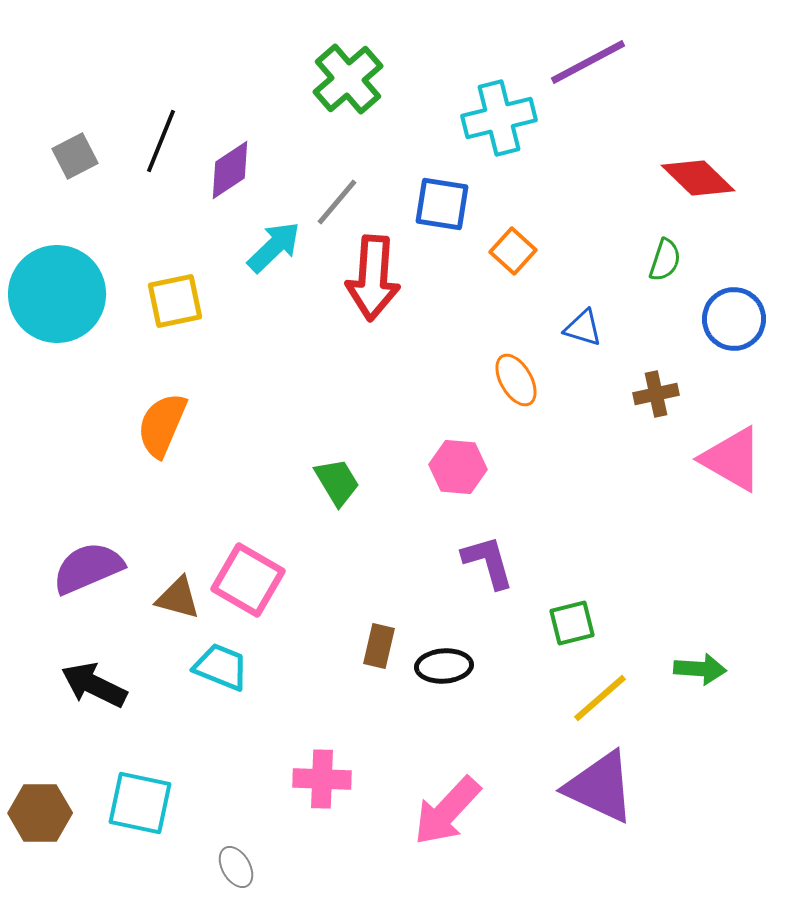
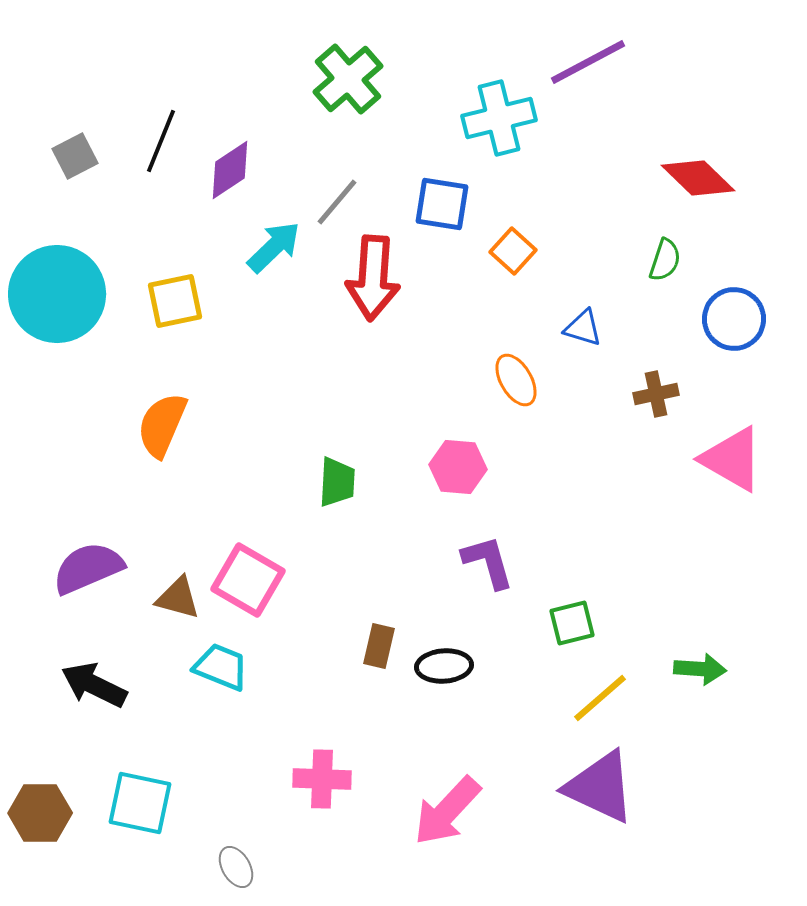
green trapezoid: rotated 34 degrees clockwise
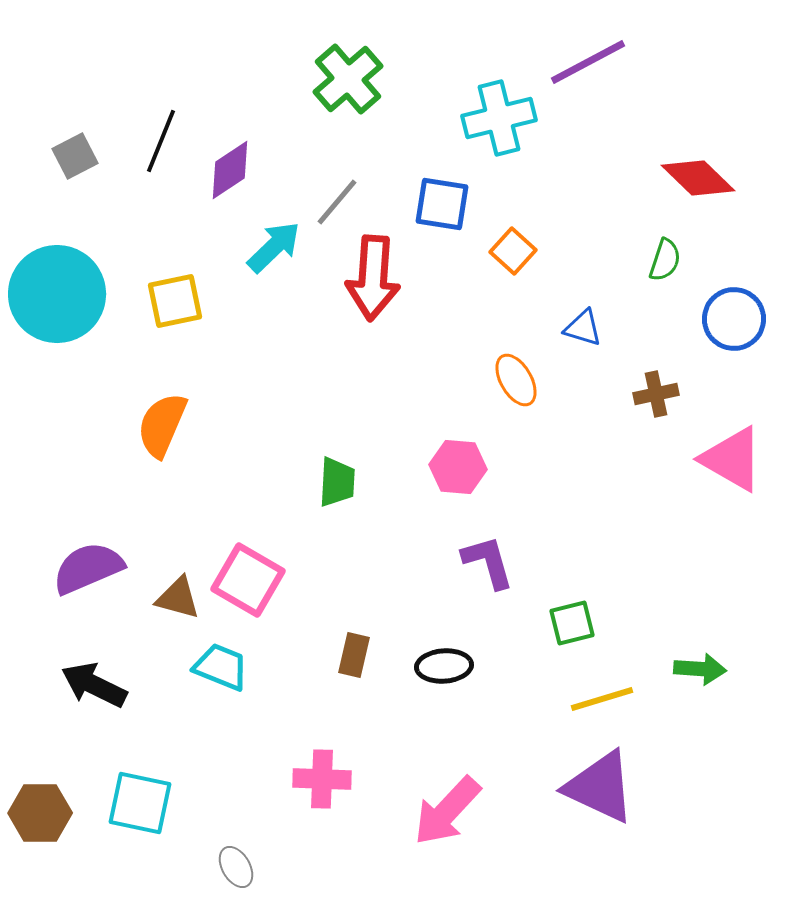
brown rectangle: moved 25 px left, 9 px down
yellow line: moved 2 px right, 1 px down; rotated 24 degrees clockwise
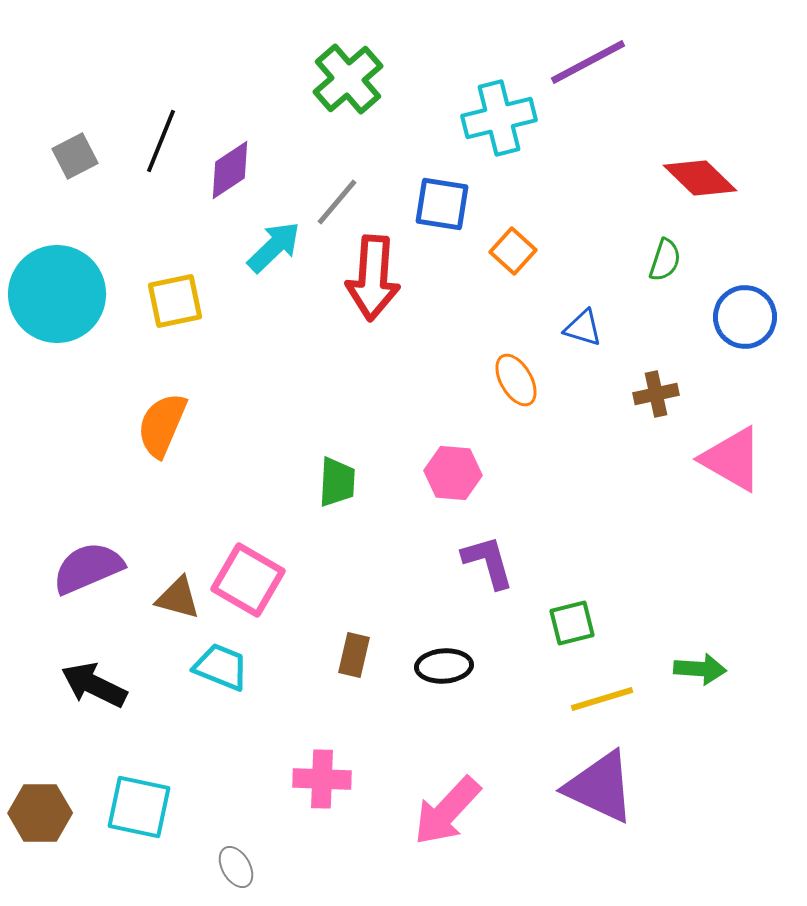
red diamond: moved 2 px right
blue circle: moved 11 px right, 2 px up
pink hexagon: moved 5 px left, 6 px down
cyan square: moved 1 px left, 4 px down
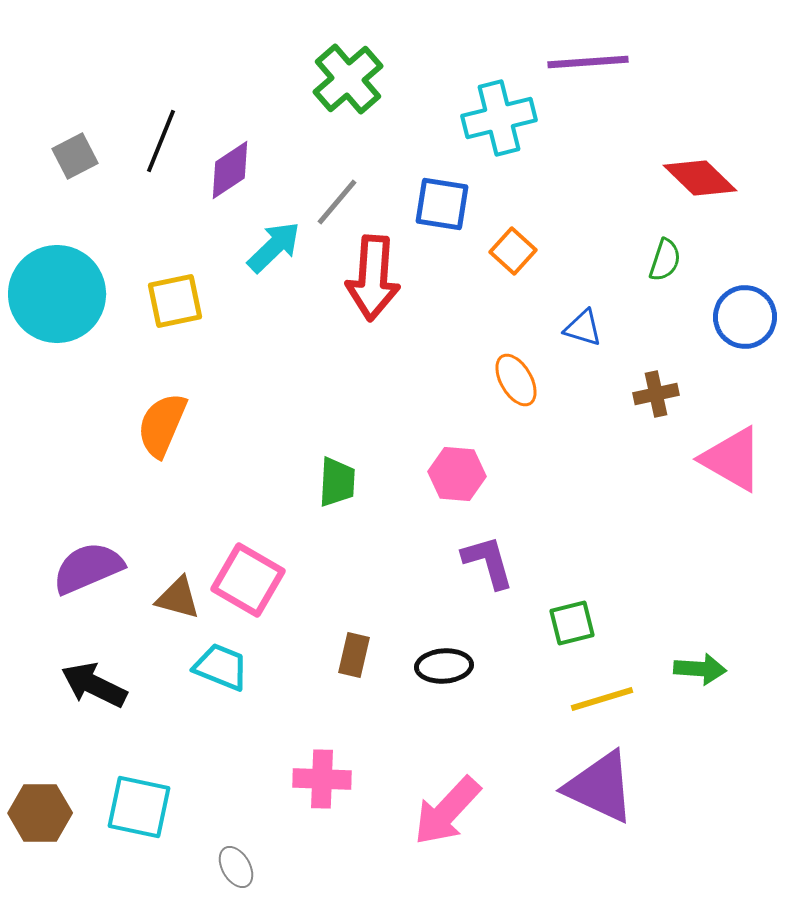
purple line: rotated 24 degrees clockwise
pink hexagon: moved 4 px right, 1 px down
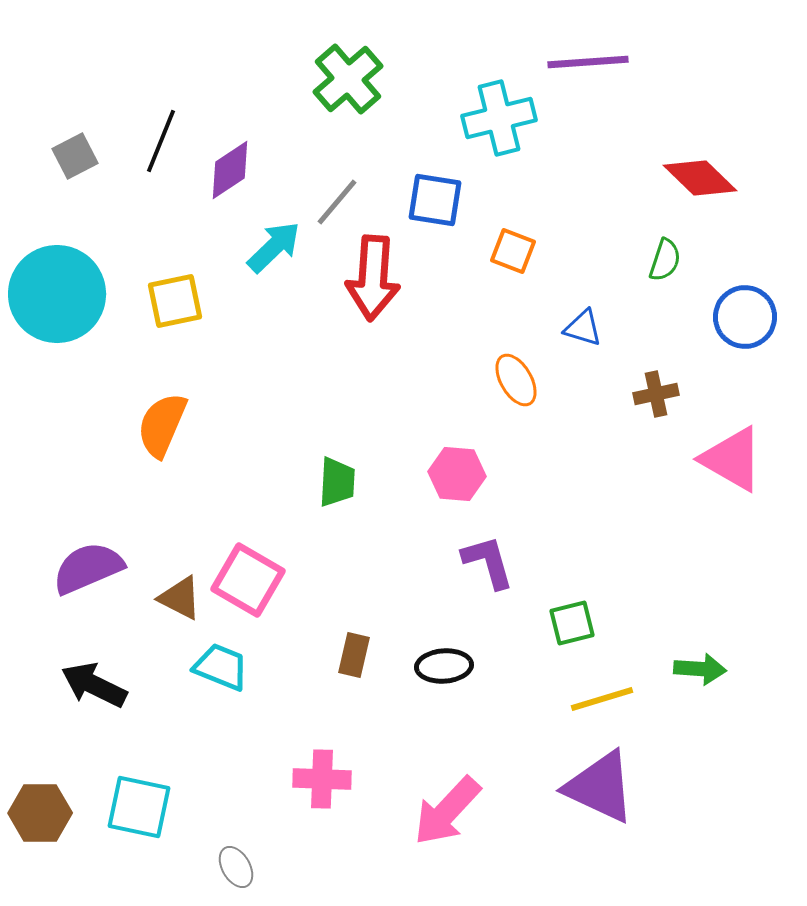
blue square: moved 7 px left, 4 px up
orange square: rotated 21 degrees counterclockwise
brown triangle: moved 2 px right; rotated 12 degrees clockwise
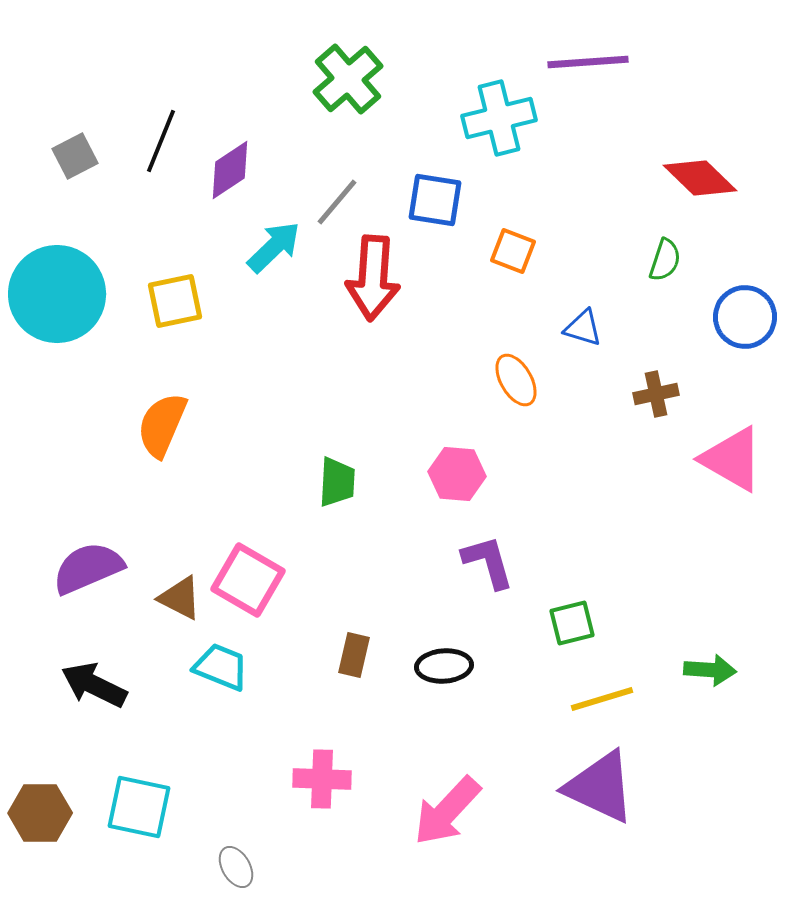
green arrow: moved 10 px right, 1 px down
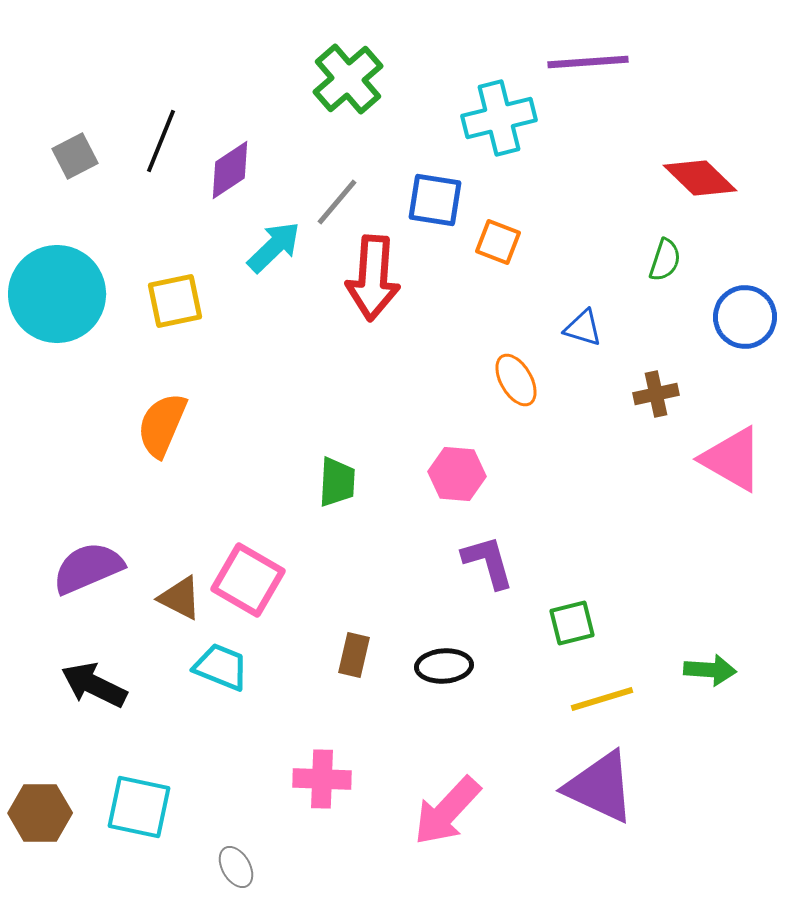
orange square: moved 15 px left, 9 px up
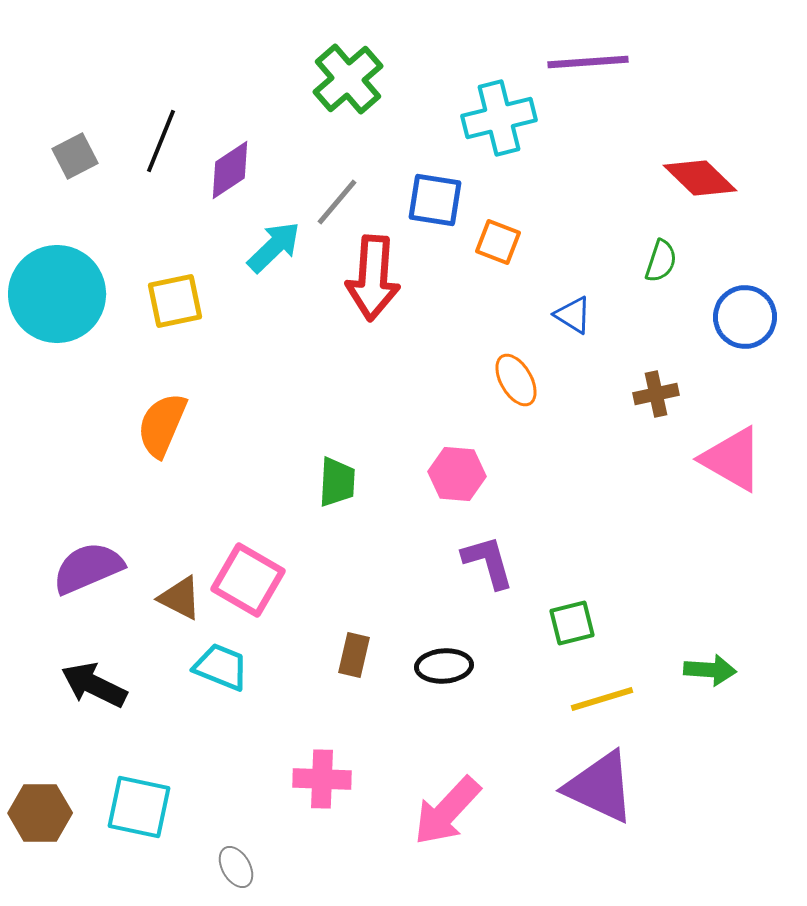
green semicircle: moved 4 px left, 1 px down
blue triangle: moved 10 px left, 13 px up; rotated 15 degrees clockwise
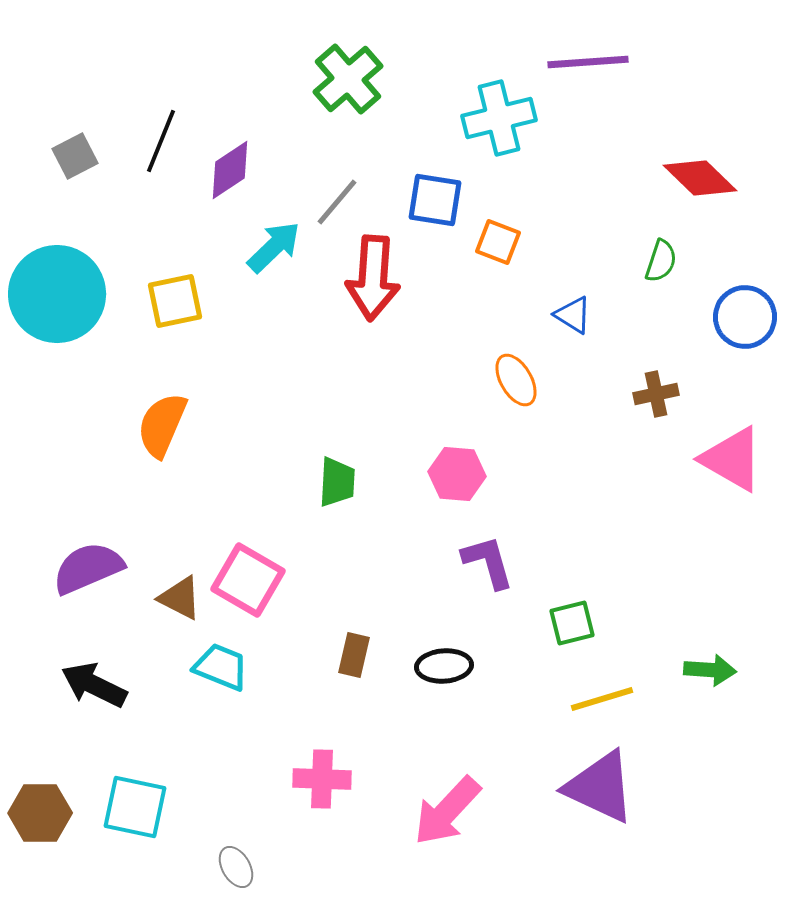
cyan square: moved 4 px left
